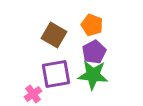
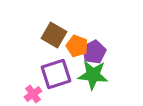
orange pentagon: moved 15 px left, 21 px down
purple square: rotated 8 degrees counterclockwise
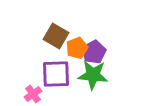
brown square: moved 2 px right, 1 px down
orange pentagon: moved 2 px down; rotated 30 degrees clockwise
purple square: rotated 16 degrees clockwise
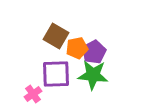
orange pentagon: rotated 10 degrees clockwise
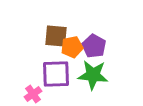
brown square: rotated 25 degrees counterclockwise
orange pentagon: moved 5 px left, 1 px up
purple pentagon: moved 6 px up; rotated 15 degrees counterclockwise
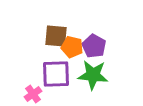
orange pentagon: rotated 25 degrees clockwise
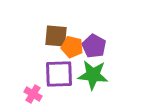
purple square: moved 3 px right
pink cross: rotated 24 degrees counterclockwise
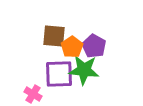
brown square: moved 2 px left
orange pentagon: rotated 25 degrees clockwise
green star: moved 9 px left, 5 px up
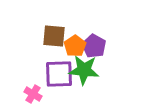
orange pentagon: moved 3 px right, 1 px up
